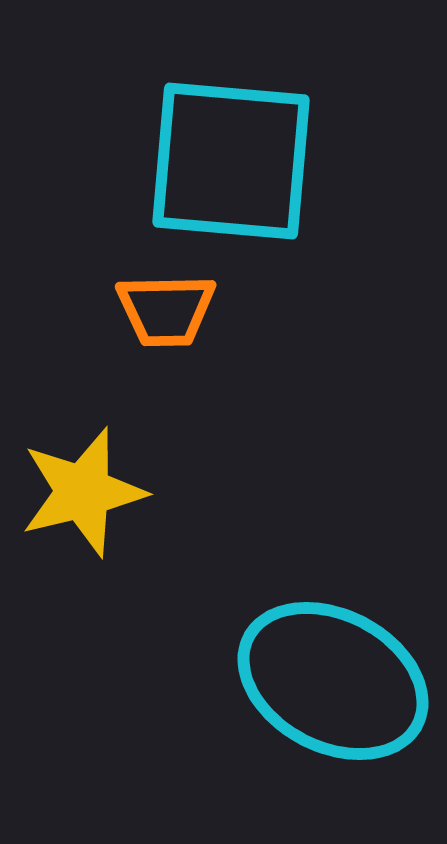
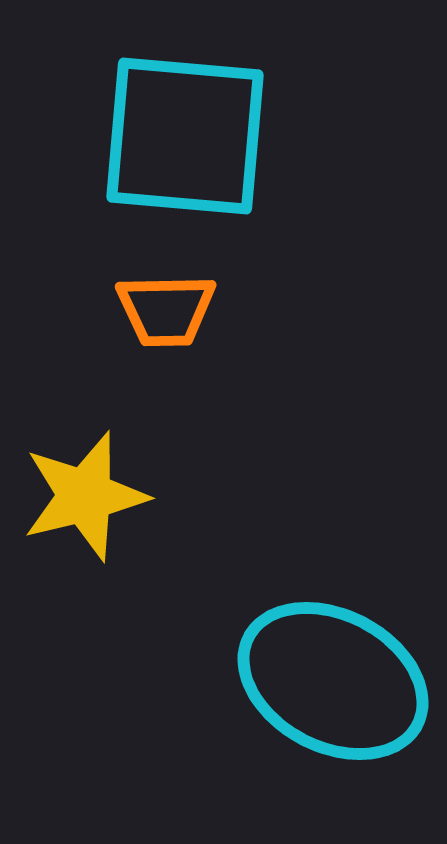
cyan square: moved 46 px left, 25 px up
yellow star: moved 2 px right, 4 px down
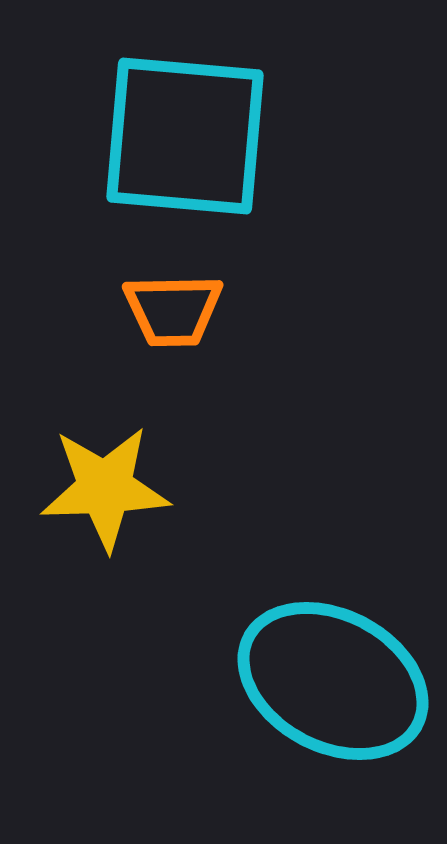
orange trapezoid: moved 7 px right
yellow star: moved 20 px right, 8 px up; rotated 12 degrees clockwise
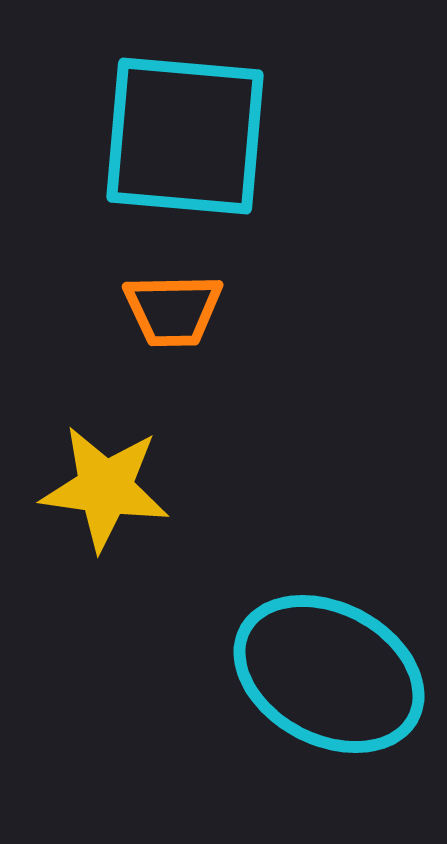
yellow star: rotated 10 degrees clockwise
cyan ellipse: moved 4 px left, 7 px up
